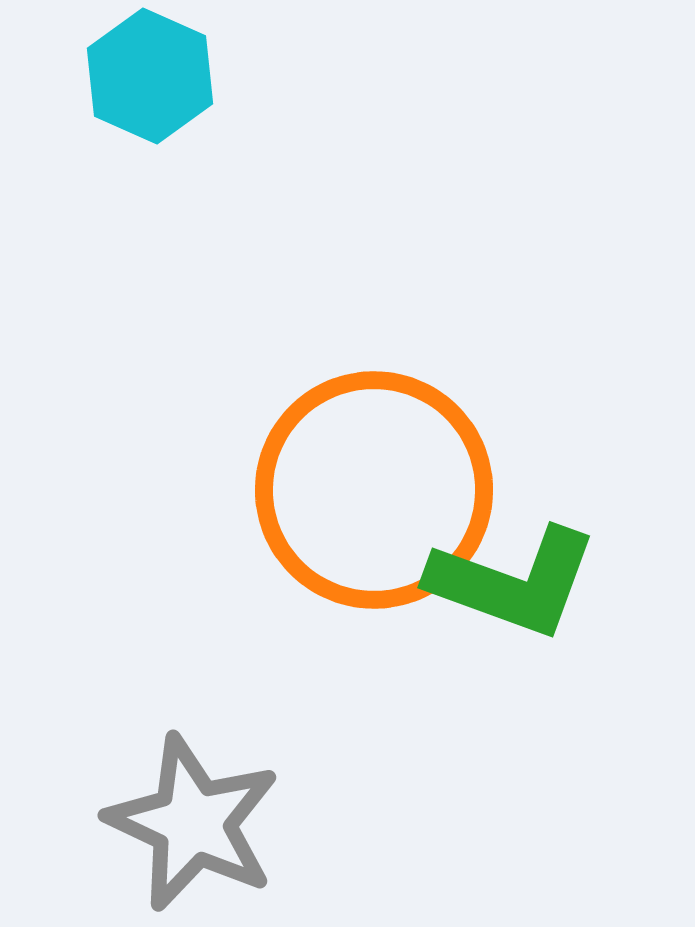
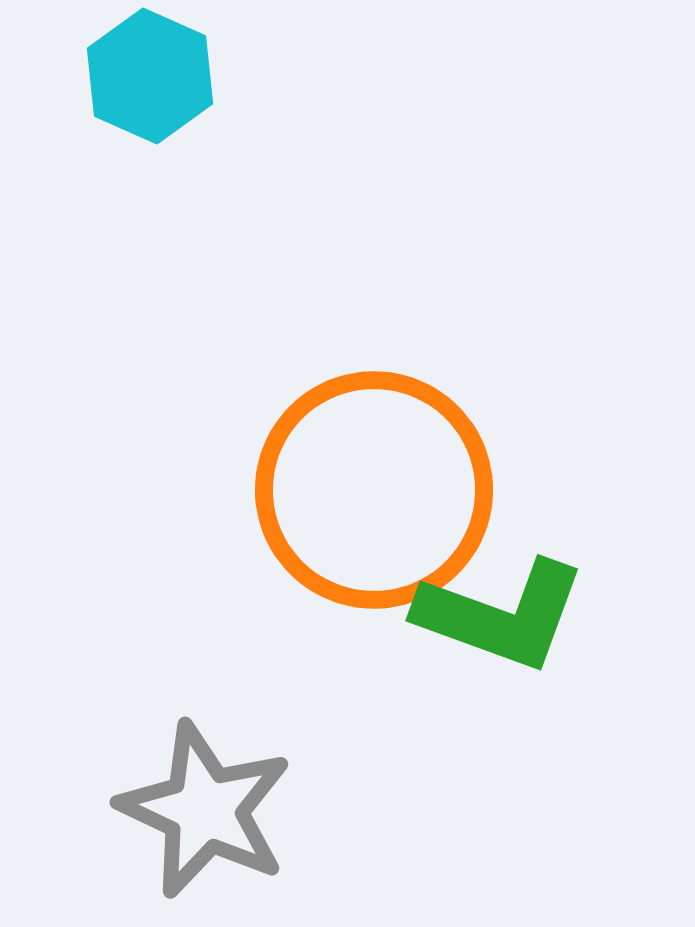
green L-shape: moved 12 px left, 33 px down
gray star: moved 12 px right, 13 px up
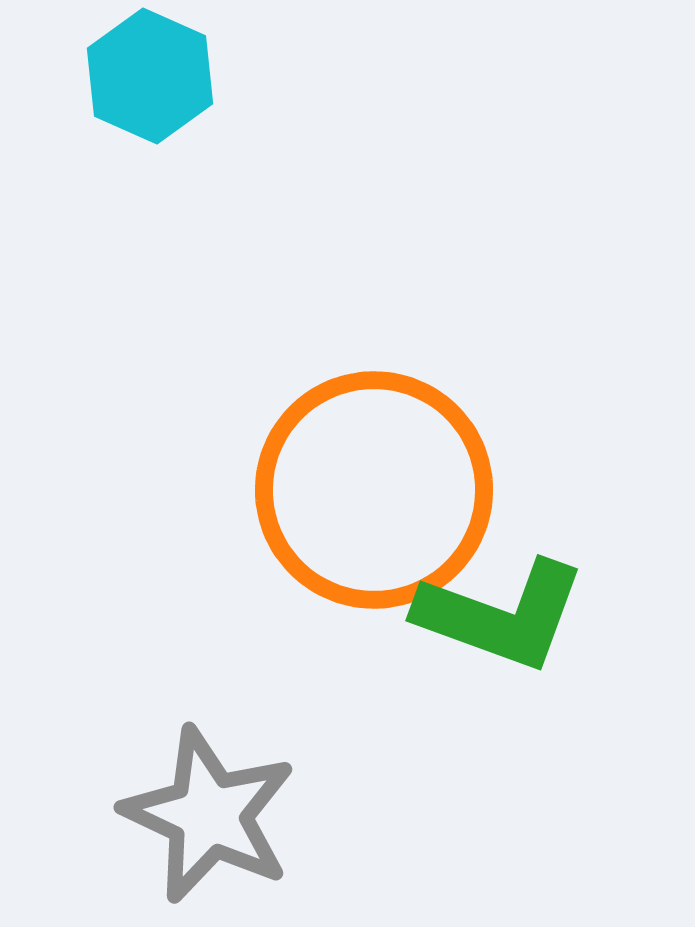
gray star: moved 4 px right, 5 px down
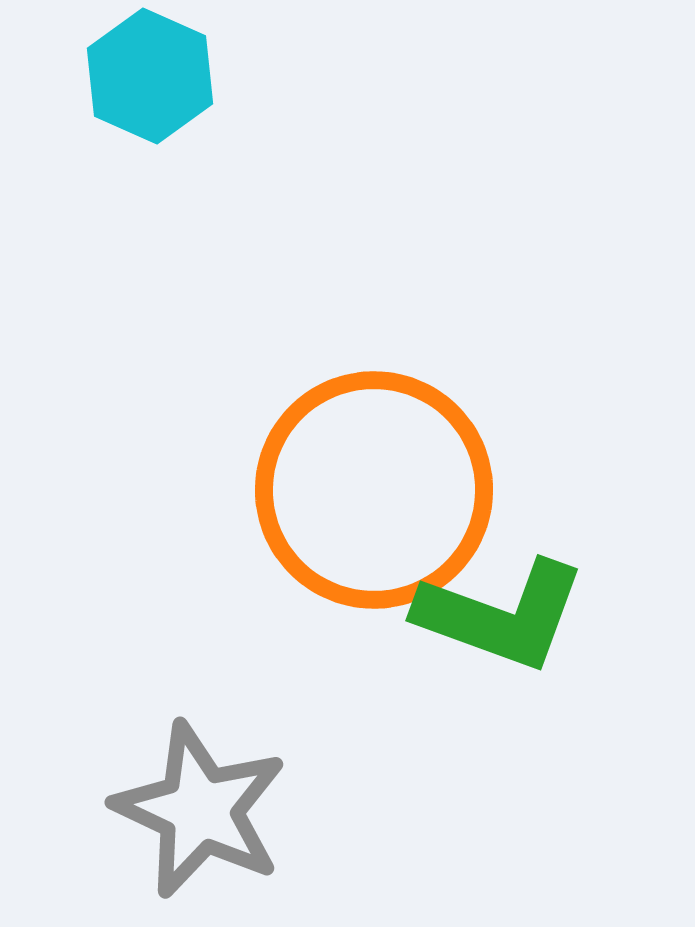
gray star: moved 9 px left, 5 px up
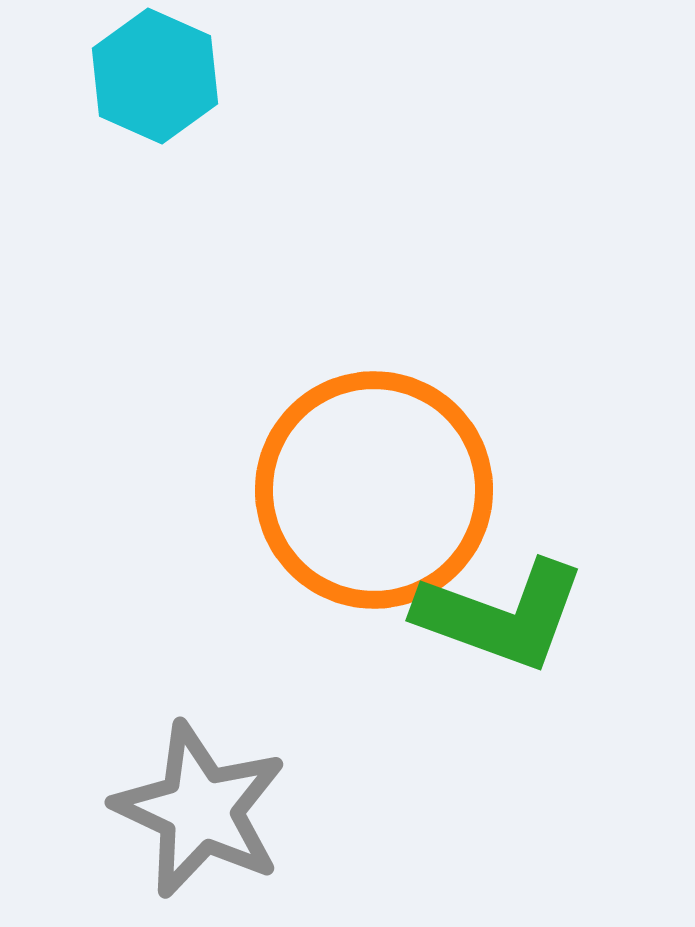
cyan hexagon: moved 5 px right
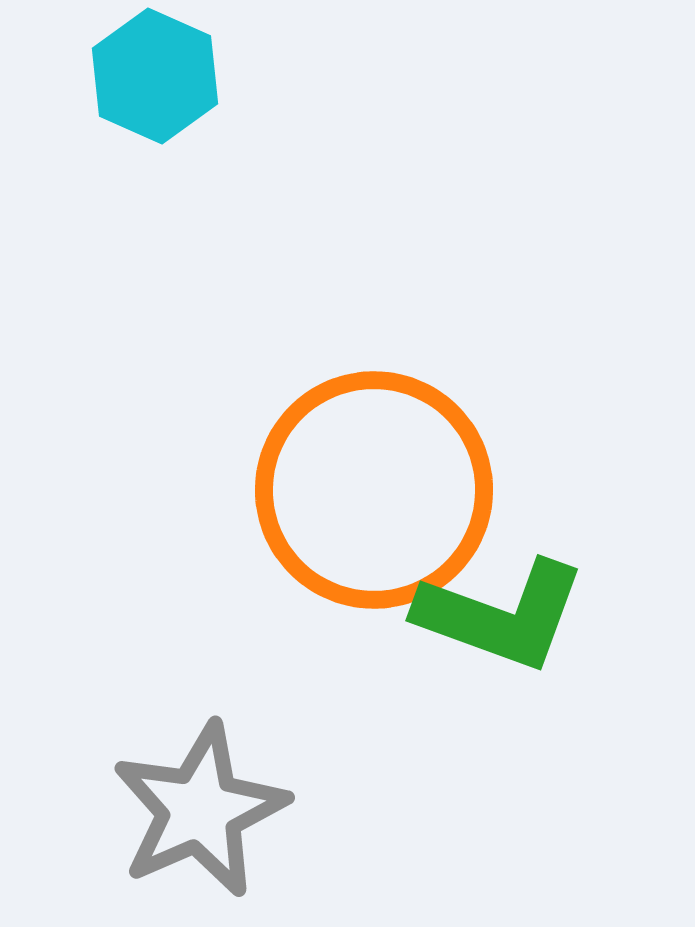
gray star: rotated 23 degrees clockwise
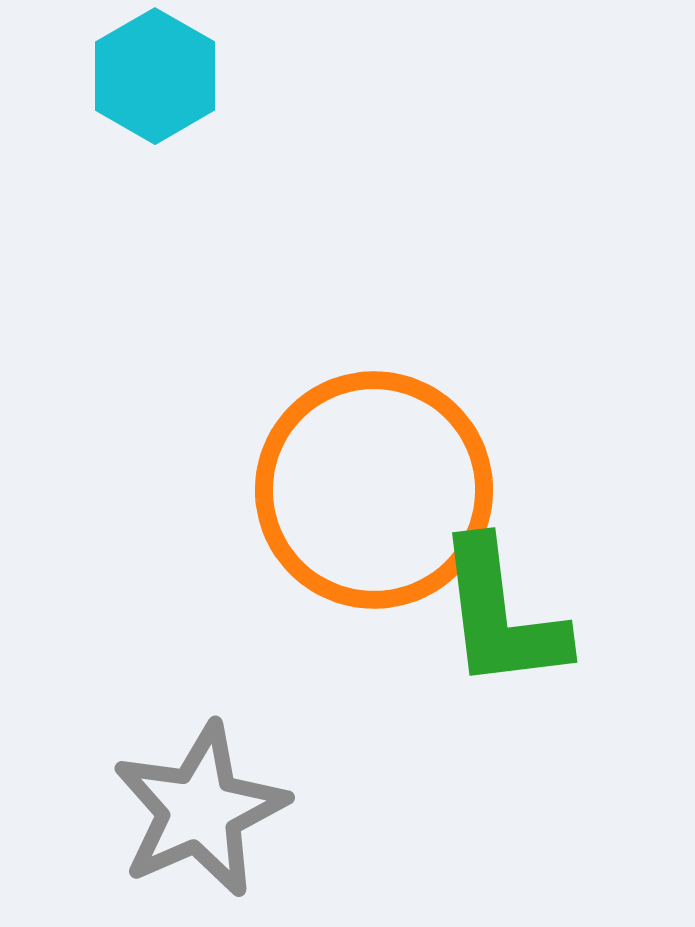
cyan hexagon: rotated 6 degrees clockwise
green L-shape: rotated 63 degrees clockwise
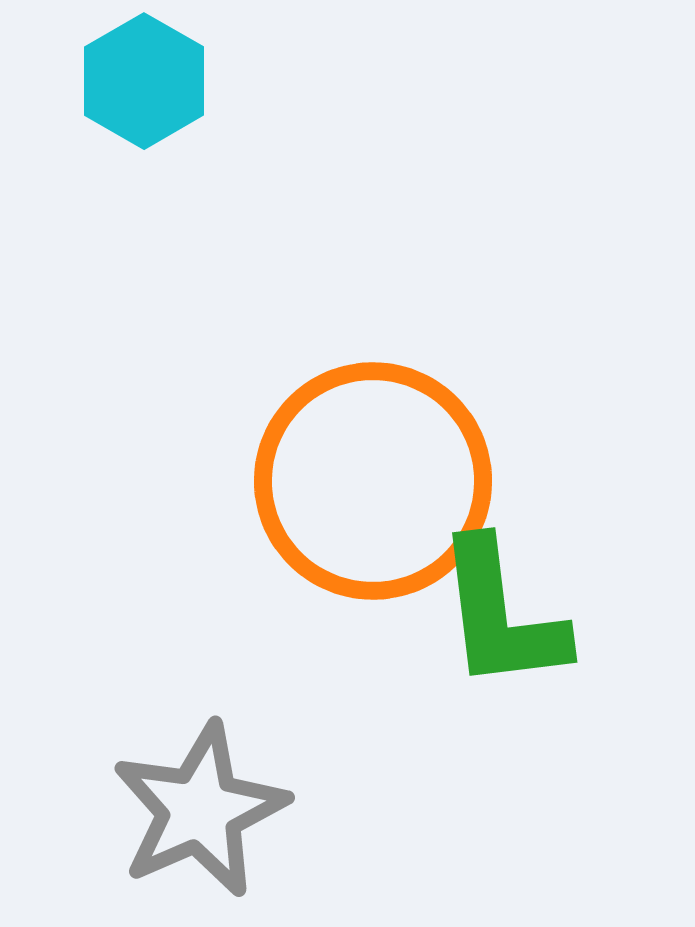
cyan hexagon: moved 11 px left, 5 px down
orange circle: moved 1 px left, 9 px up
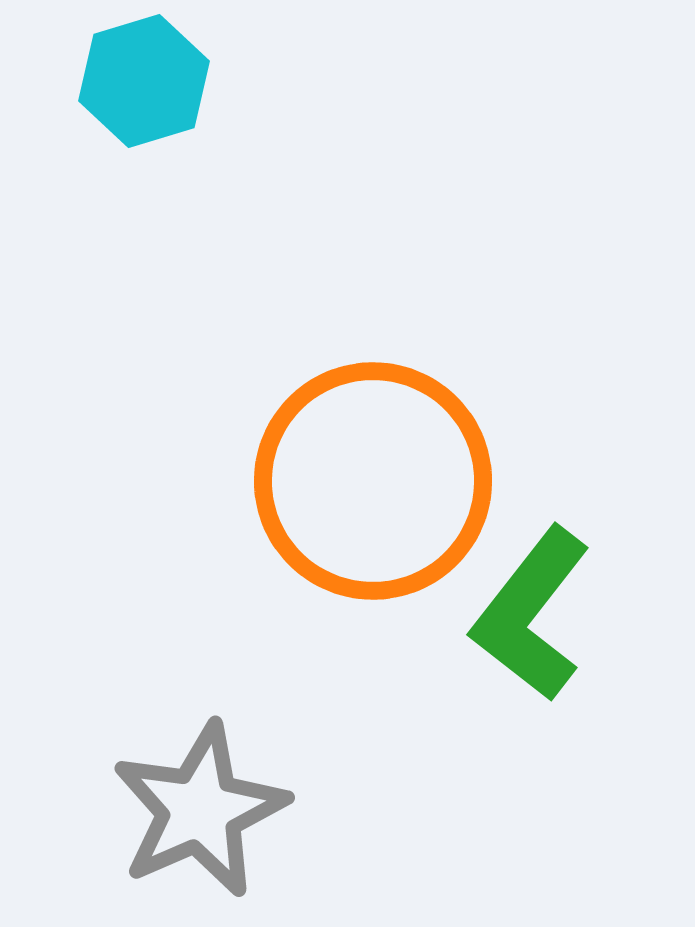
cyan hexagon: rotated 13 degrees clockwise
green L-shape: moved 30 px right, 1 px up; rotated 45 degrees clockwise
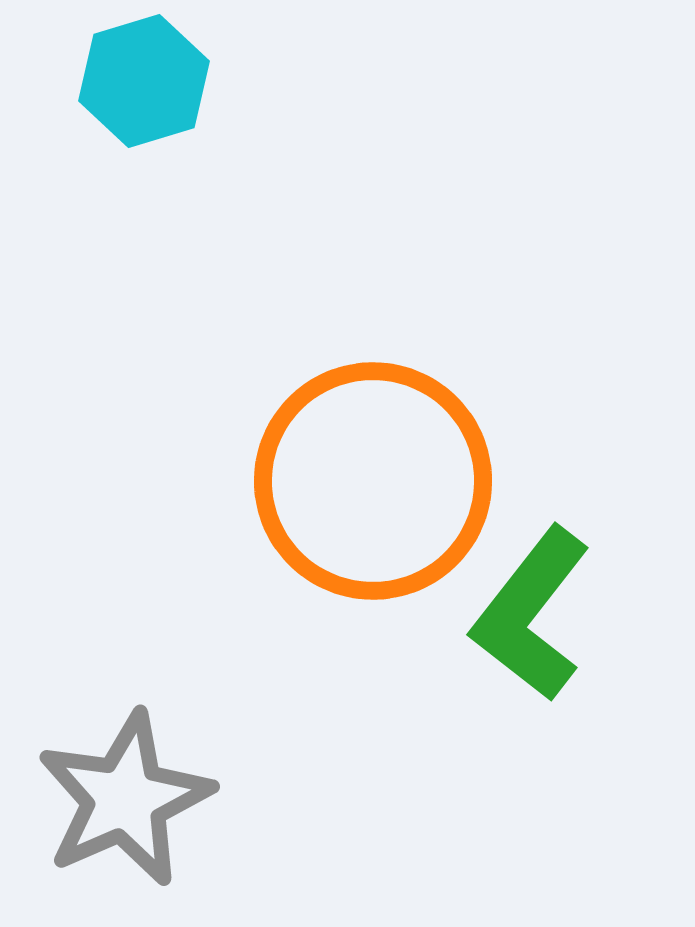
gray star: moved 75 px left, 11 px up
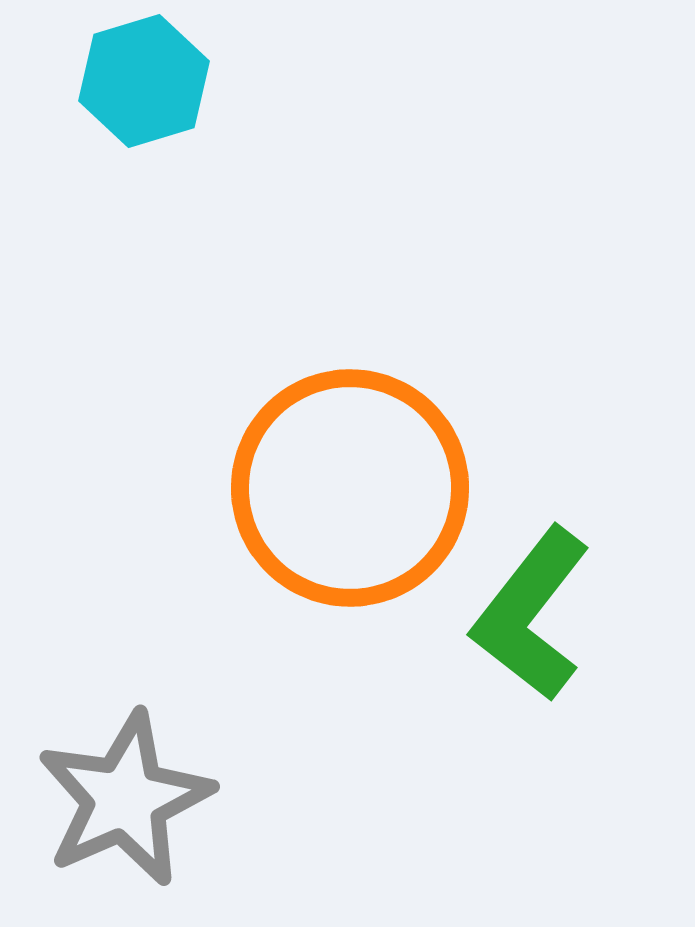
orange circle: moved 23 px left, 7 px down
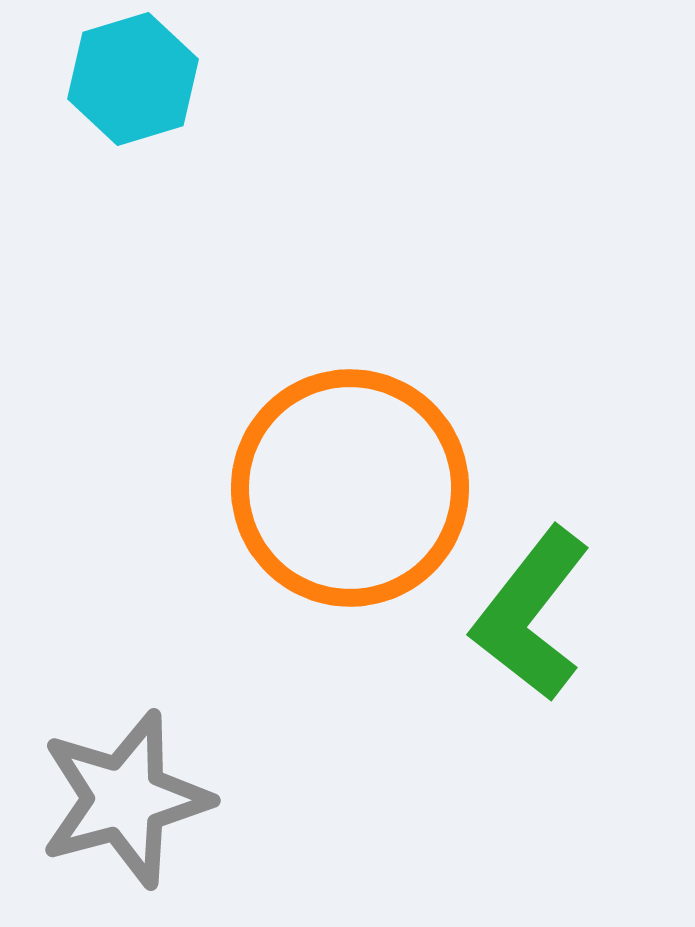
cyan hexagon: moved 11 px left, 2 px up
gray star: rotated 9 degrees clockwise
